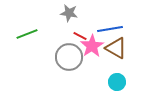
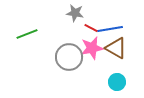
gray star: moved 6 px right
red line: moved 11 px right, 8 px up
pink star: moved 2 px down; rotated 20 degrees clockwise
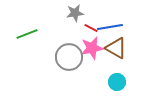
gray star: rotated 18 degrees counterclockwise
blue line: moved 2 px up
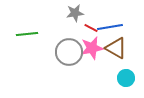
green line: rotated 15 degrees clockwise
gray circle: moved 5 px up
cyan circle: moved 9 px right, 4 px up
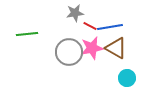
red line: moved 1 px left, 2 px up
cyan circle: moved 1 px right
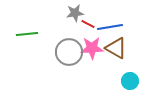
red line: moved 2 px left, 2 px up
pink star: rotated 10 degrees clockwise
cyan circle: moved 3 px right, 3 px down
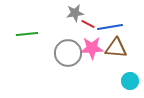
brown triangle: rotated 25 degrees counterclockwise
gray circle: moved 1 px left, 1 px down
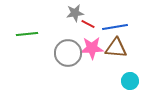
blue line: moved 5 px right
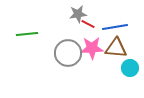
gray star: moved 3 px right, 1 px down
cyan circle: moved 13 px up
